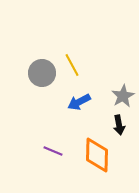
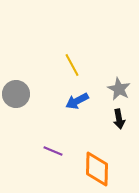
gray circle: moved 26 px left, 21 px down
gray star: moved 4 px left, 7 px up; rotated 15 degrees counterclockwise
blue arrow: moved 2 px left, 1 px up
black arrow: moved 6 px up
orange diamond: moved 14 px down
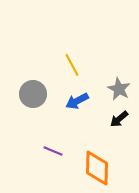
gray circle: moved 17 px right
black arrow: rotated 60 degrees clockwise
orange diamond: moved 1 px up
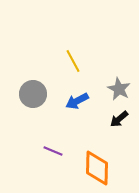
yellow line: moved 1 px right, 4 px up
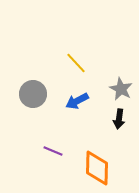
yellow line: moved 3 px right, 2 px down; rotated 15 degrees counterclockwise
gray star: moved 2 px right
black arrow: rotated 42 degrees counterclockwise
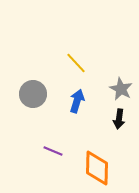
blue arrow: rotated 135 degrees clockwise
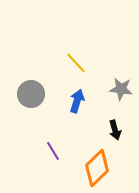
gray star: rotated 20 degrees counterclockwise
gray circle: moved 2 px left
black arrow: moved 4 px left, 11 px down; rotated 24 degrees counterclockwise
purple line: rotated 36 degrees clockwise
orange diamond: rotated 45 degrees clockwise
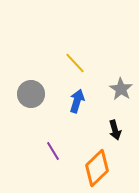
yellow line: moved 1 px left
gray star: rotated 25 degrees clockwise
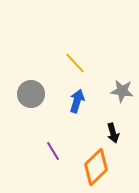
gray star: moved 1 px right, 2 px down; rotated 25 degrees counterclockwise
black arrow: moved 2 px left, 3 px down
orange diamond: moved 1 px left, 1 px up
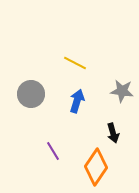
yellow line: rotated 20 degrees counterclockwise
orange diamond: rotated 12 degrees counterclockwise
